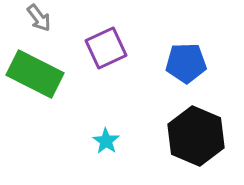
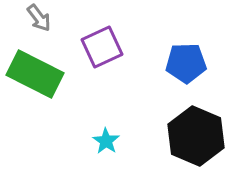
purple square: moved 4 px left, 1 px up
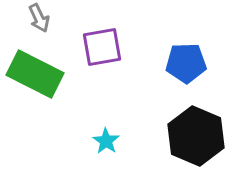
gray arrow: rotated 12 degrees clockwise
purple square: rotated 15 degrees clockwise
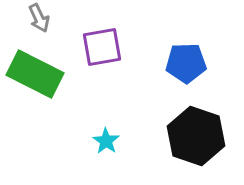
black hexagon: rotated 4 degrees counterclockwise
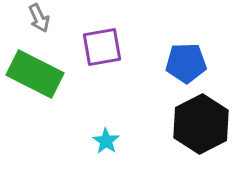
black hexagon: moved 5 px right, 12 px up; rotated 14 degrees clockwise
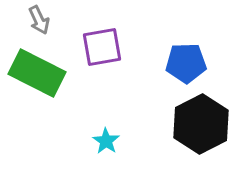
gray arrow: moved 2 px down
green rectangle: moved 2 px right, 1 px up
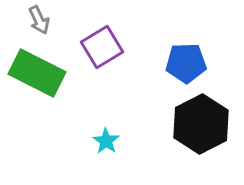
purple square: rotated 21 degrees counterclockwise
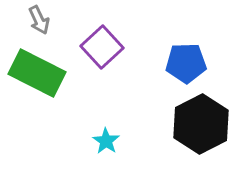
purple square: rotated 12 degrees counterclockwise
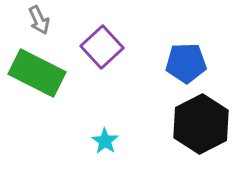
cyan star: moved 1 px left
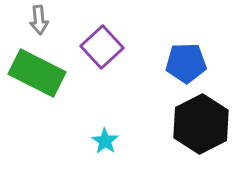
gray arrow: rotated 20 degrees clockwise
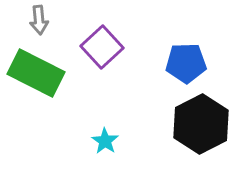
green rectangle: moved 1 px left
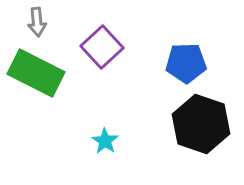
gray arrow: moved 2 px left, 2 px down
black hexagon: rotated 14 degrees counterclockwise
